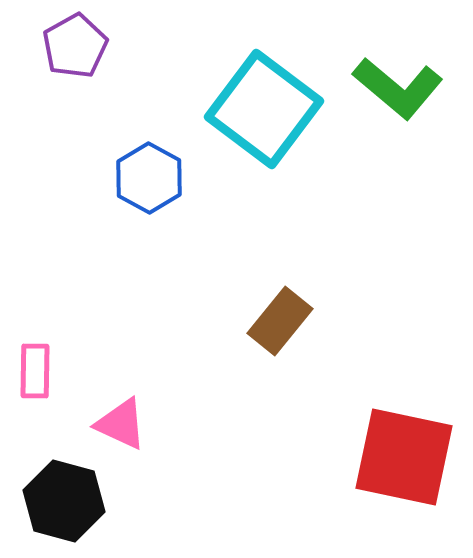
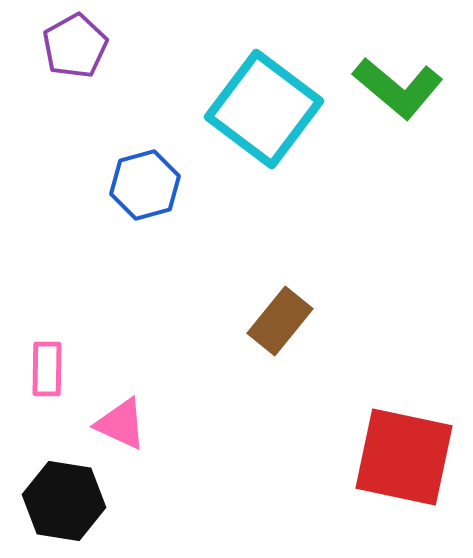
blue hexagon: moved 4 px left, 7 px down; rotated 16 degrees clockwise
pink rectangle: moved 12 px right, 2 px up
black hexagon: rotated 6 degrees counterclockwise
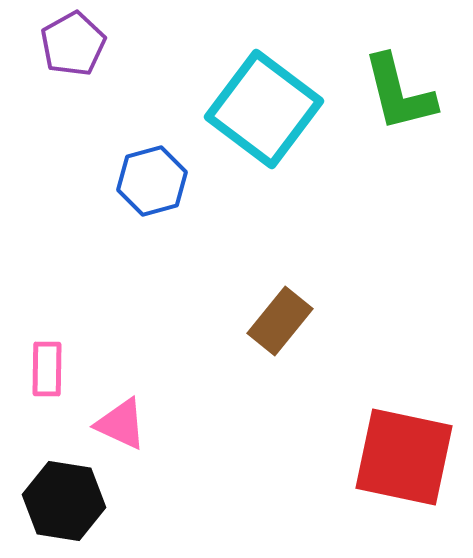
purple pentagon: moved 2 px left, 2 px up
green L-shape: moved 1 px right, 5 px down; rotated 36 degrees clockwise
blue hexagon: moved 7 px right, 4 px up
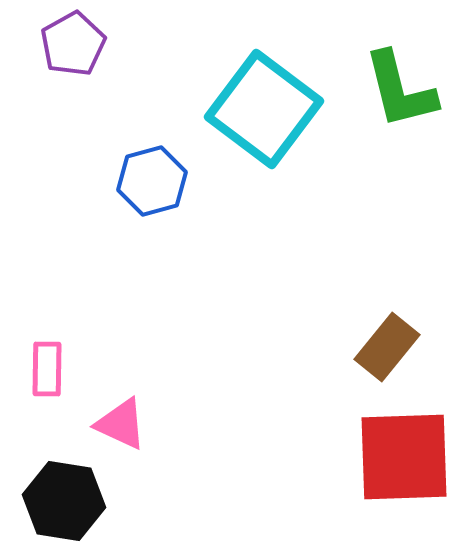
green L-shape: moved 1 px right, 3 px up
brown rectangle: moved 107 px right, 26 px down
red square: rotated 14 degrees counterclockwise
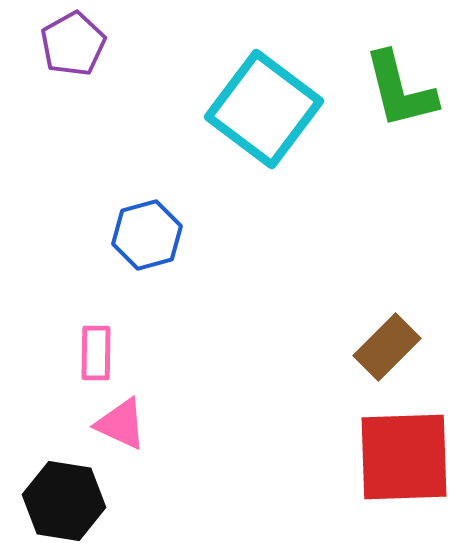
blue hexagon: moved 5 px left, 54 px down
brown rectangle: rotated 6 degrees clockwise
pink rectangle: moved 49 px right, 16 px up
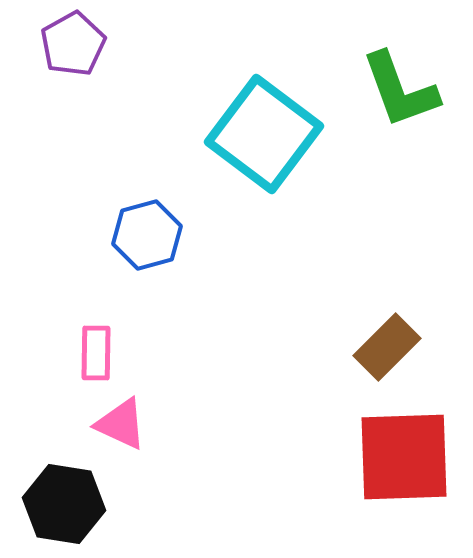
green L-shape: rotated 6 degrees counterclockwise
cyan square: moved 25 px down
black hexagon: moved 3 px down
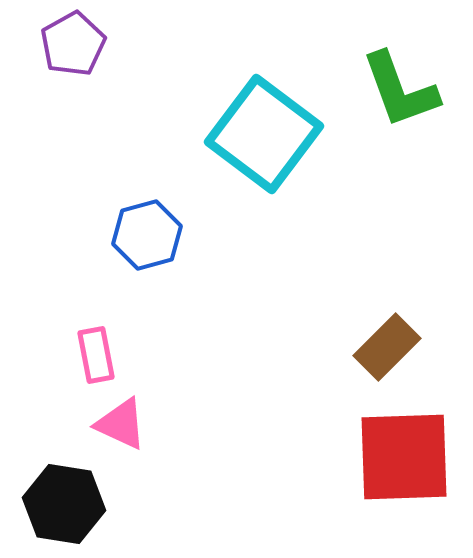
pink rectangle: moved 2 px down; rotated 12 degrees counterclockwise
